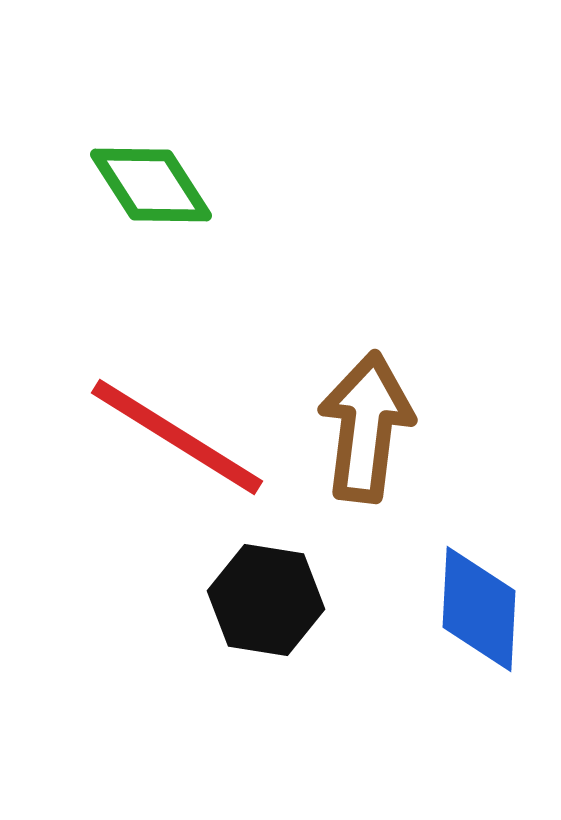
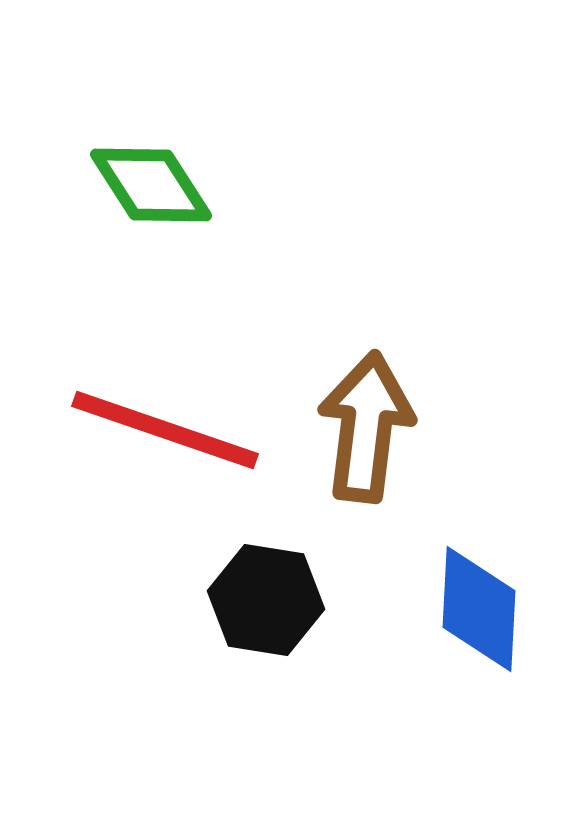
red line: moved 12 px left, 7 px up; rotated 13 degrees counterclockwise
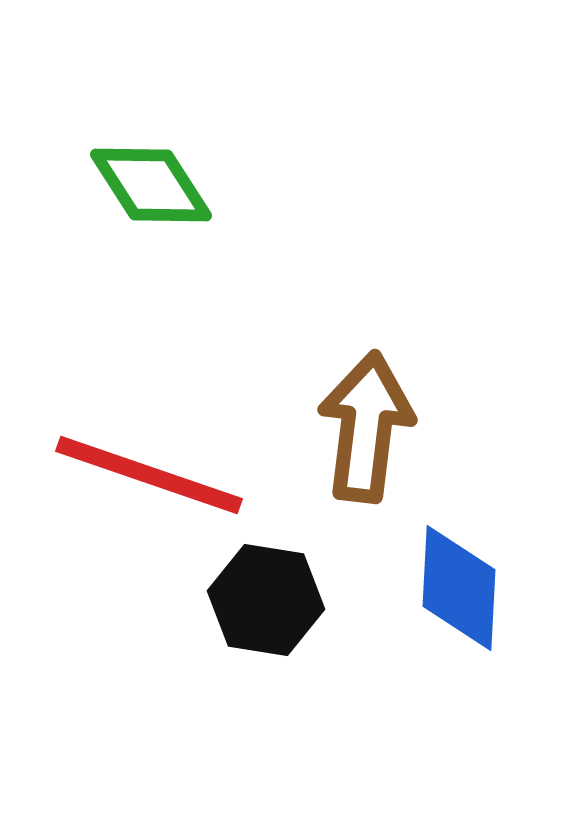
red line: moved 16 px left, 45 px down
blue diamond: moved 20 px left, 21 px up
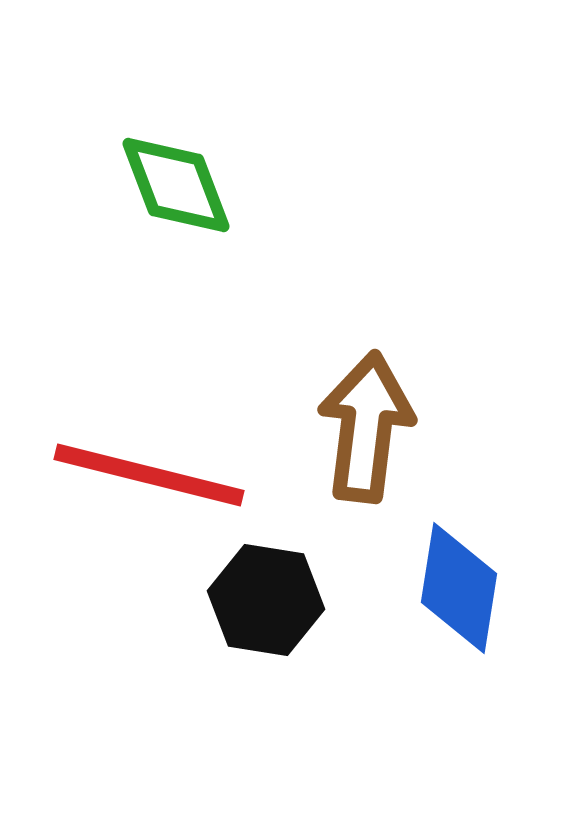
green diamond: moved 25 px right; rotated 12 degrees clockwise
red line: rotated 5 degrees counterclockwise
blue diamond: rotated 6 degrees clockwise
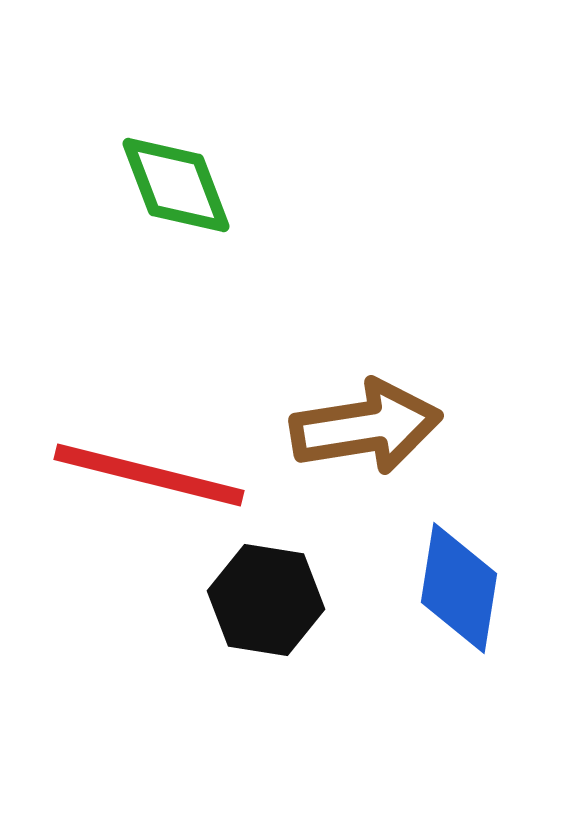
brown arrow: rotated 74 degrees clockwise
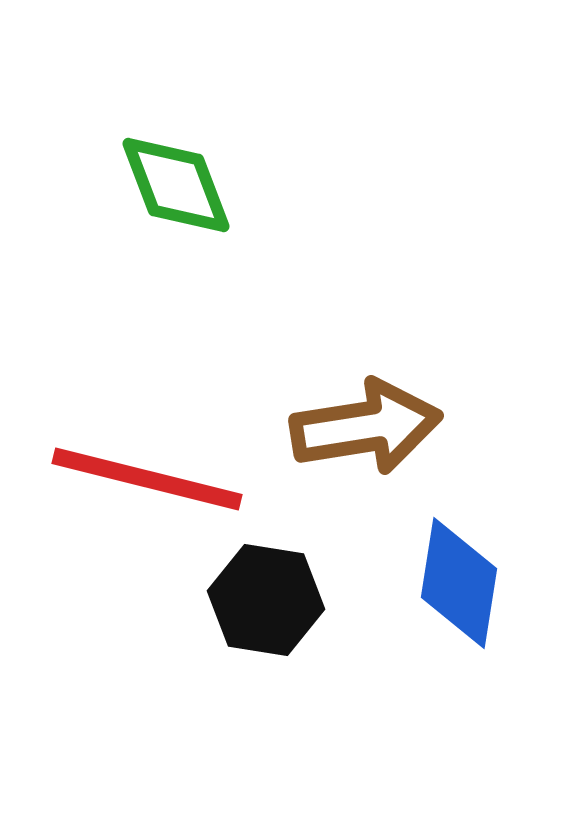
red line: moved 2 px left, 4 px down
blue diamond: moved 5 px up
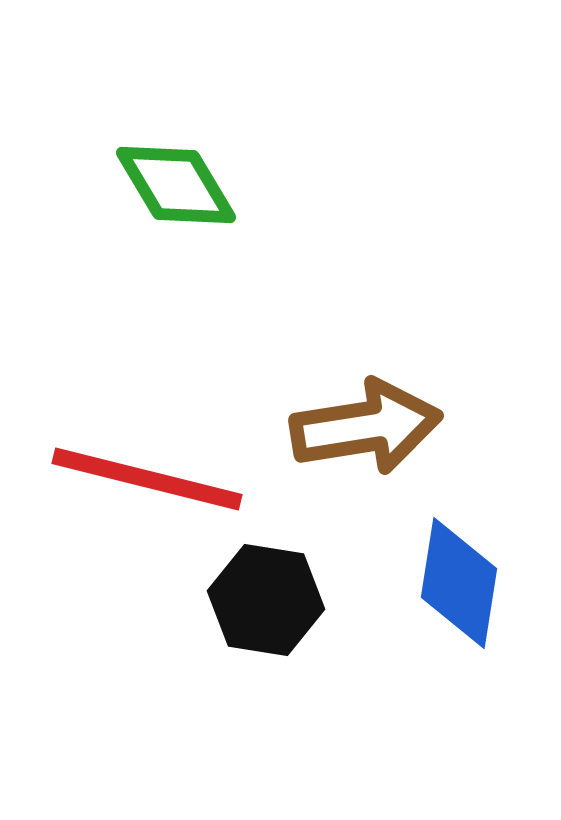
green diamond: rotated 10 degrees counterclockwise
